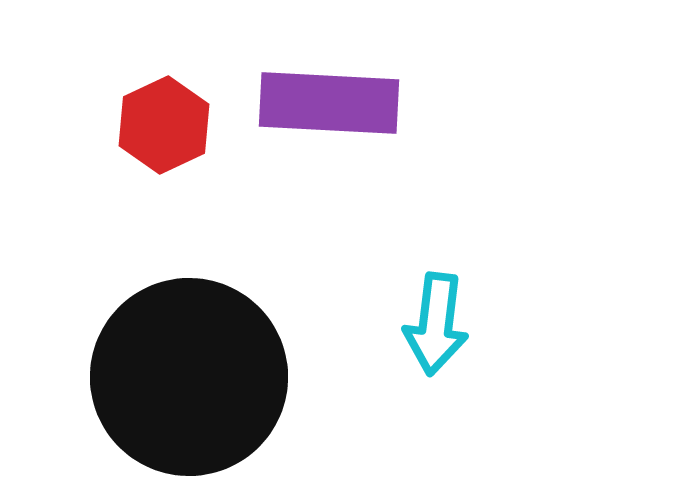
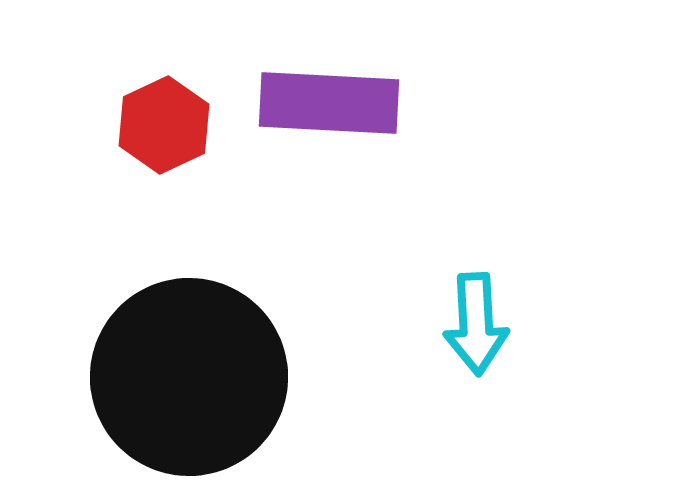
cyan arrow: moved 40 px right; rotated 10 degrees counterclockwise
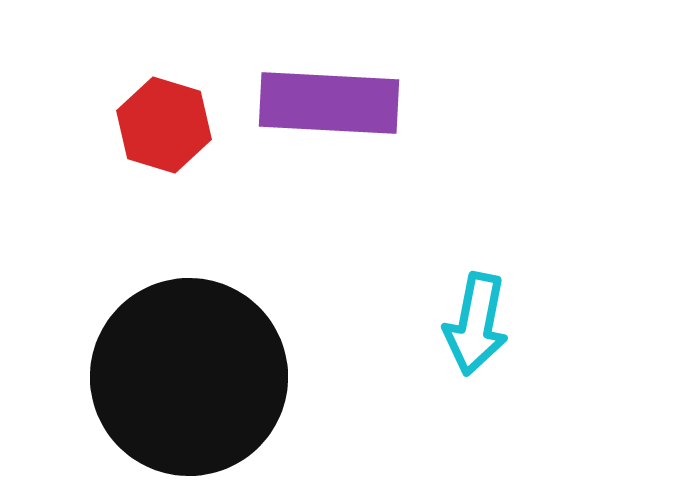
red hexagon: rotated 18 degrees counterclockwise
cyan arrow: rotated 14 degrees clockwise
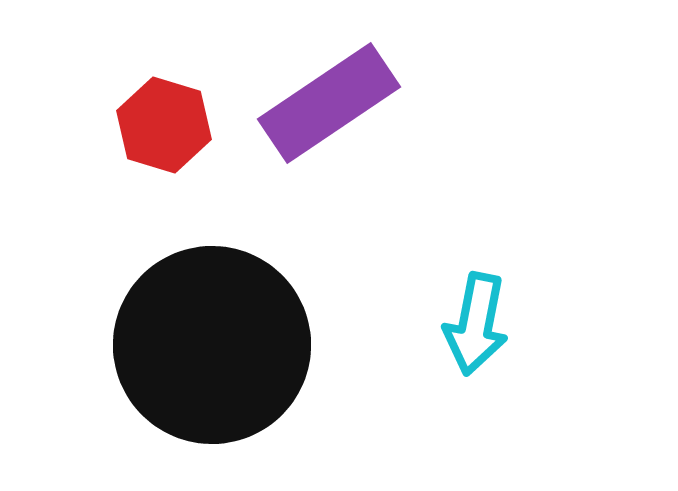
purple rectangle: rotated 37 degrees counterclockwise
black circle: moved 23 px right, 32 px up
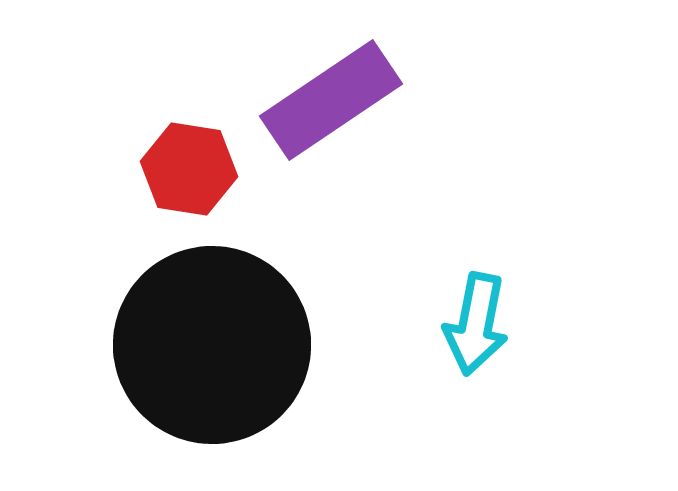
purple rectangle: moved 2 px right, 3 px up
red hexagon: moved 25 px right, 44 px down; rotated 8 degrees counterclockwise
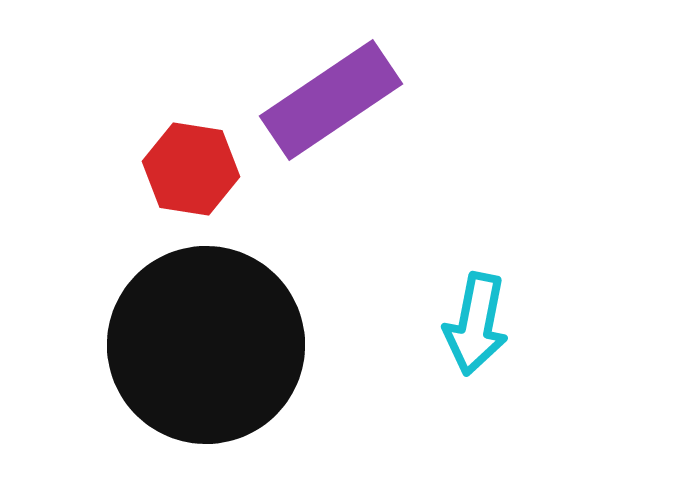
red hexagon: moved 2 px right
black circle: moved 6 px left
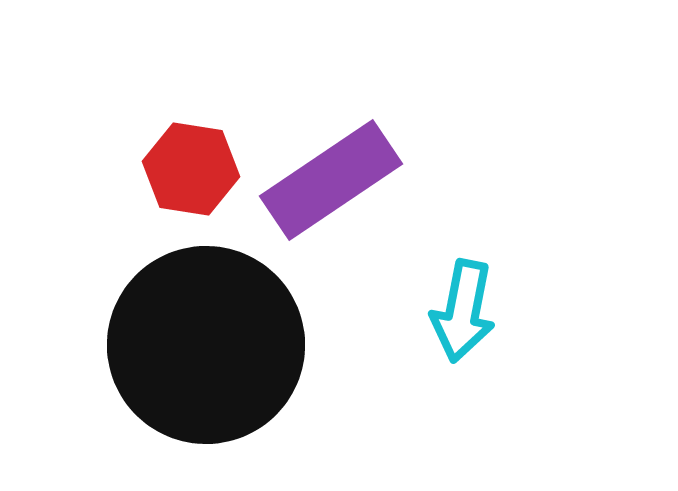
purple rectangle: moved 80 px down
cyan arrow: moved 13 px left, 13 px up
